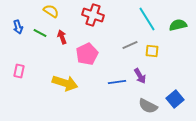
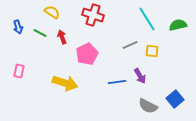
yellow semicircle: moved 1 px right, 1 px down
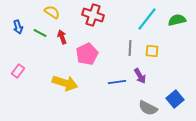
cyan line: rotated 70 degrees clockwise
green semicircle: moved 1 px left, 5 px up
gray line: moved 3 px down; rotated 63 degrees counterclockwise
pink rectangle: moved 1 px left; rotated 24 degrees clockwise
gray semicircle: moved 2 px down
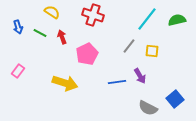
gray line: moved 1 px left, 2 px up; rotated 35 degrees clockwise
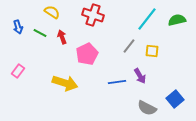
gray semicircle: moved 1 px left
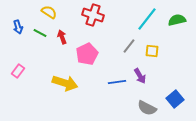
yellow semicircle: moved 3 px left
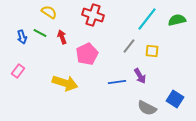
blue arrow: moved 4 px right, 10 px down
blue square: rotated 18 degrees counterclockwise
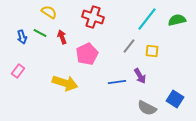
red cross: moved 2 px down
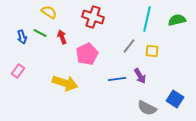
cyan line: rotated 25 degrees counterclockwise
blue line: moved 3 px up
